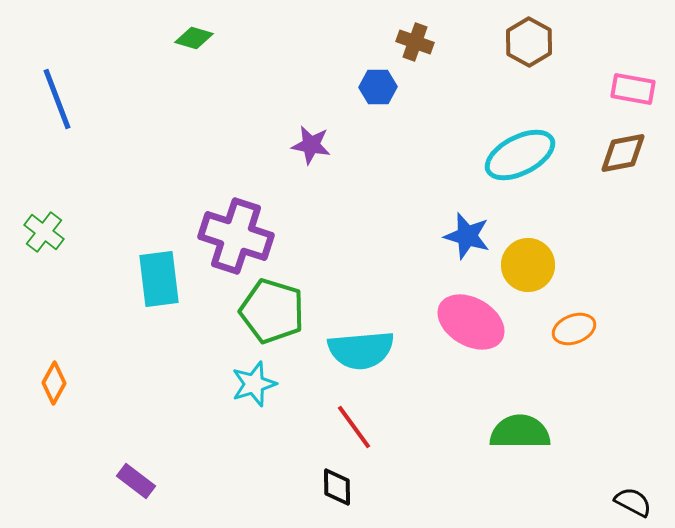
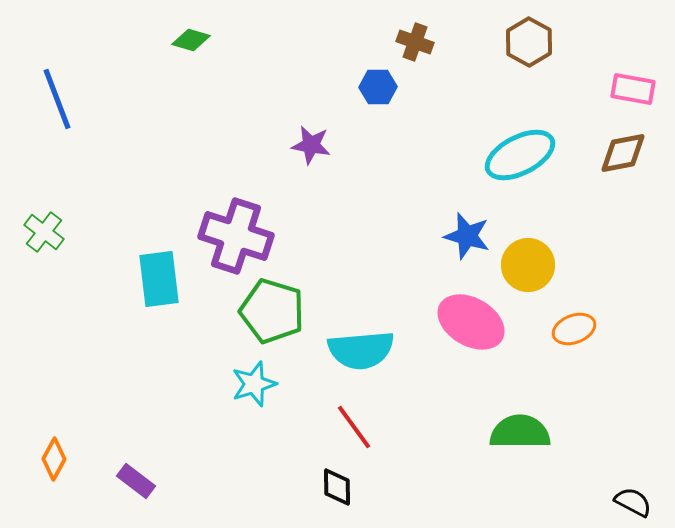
green diamond: moved 3 px left, 2 px down
orange diamond: moved 76 px down
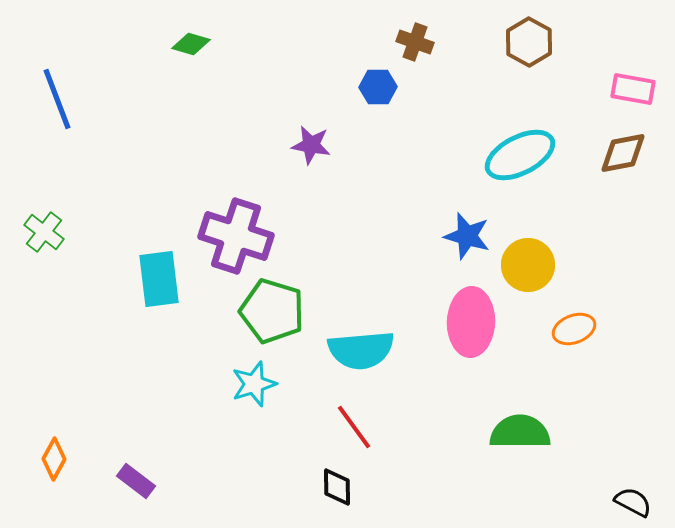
green diamond: moved 4 px down
pink ellipse: rotated 62 degrees clockwise
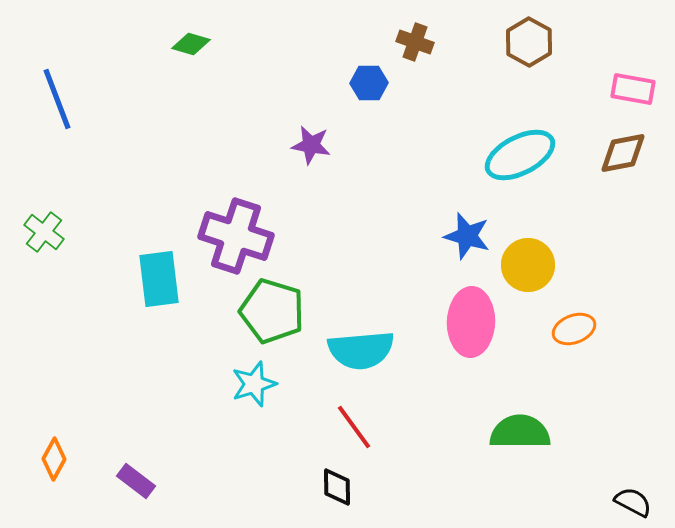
blue hexagon: moved 9 px left, 4 px up
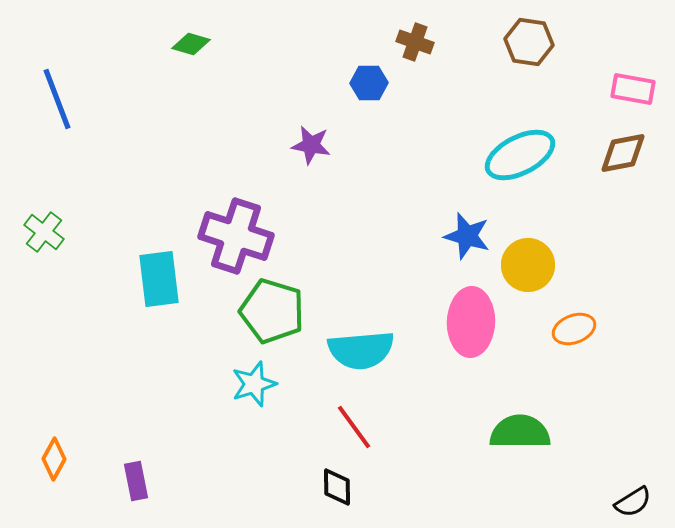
brown hexagon: rotated 21 degrees counterclockwise
purple rectangle: rotated 42 degrees clockwise
black semicircle: rotated 120 degrees clockwise
